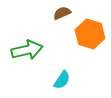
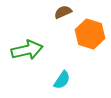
brown semicircle: moved 1 px right, 1 px up
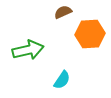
orange hexagon: rotated 20 degrees counterclockwise
green arrow: moved 1 px right
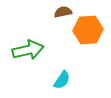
brown semicircle: rotated 12 degrees clockwise
orange hexagon: moved 2 px left, 4 px up
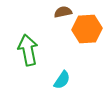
orange hexagon: moved 1 px left, 1 px up
green arrow: rotated 88 degrees counterclockwise
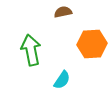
orange hexagon: moved 5 px right, 15 px down
green arrow: moved 3 px right
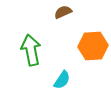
brown semicircle: rotated 12 degrees counterclockwise
orange hexagon: moved 1 px right, 2 px down
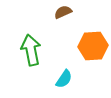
cyan semicircle: moved 2 px right, 1 px up
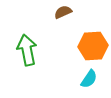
green arrow: moved 4 px left
cyan semicircle: moved 25 px right
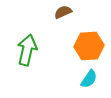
orange hexagon: moved 4 px left
green arrow: rotated 24 degrees clockwise
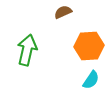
cyan semicircle: moved 2 px right, 1 px down
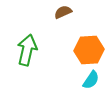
orange hexagon: moved 4 px down
